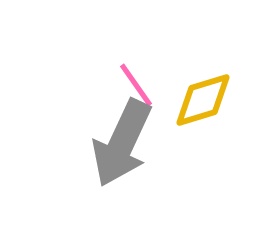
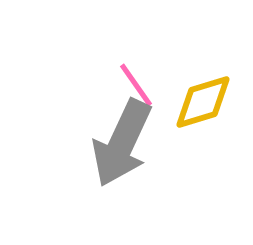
yellow diamond: moved 2 px down
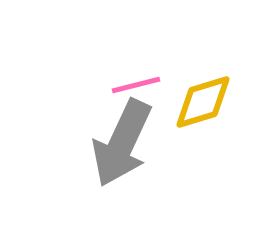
pink line: rotated 69 degrees counterclockwise
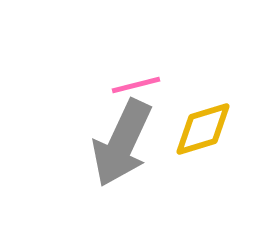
yellow diamond: moved 27 px down
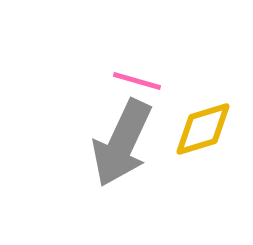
pink line: moved 1 px right, 4 px up; rotated 30 degrees clockwise
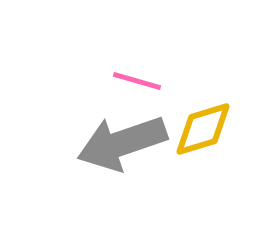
gray arrow: rotated 46 degrees clockwise
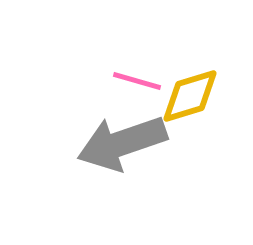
yellow diamond: moved 13 px left, 33 px up
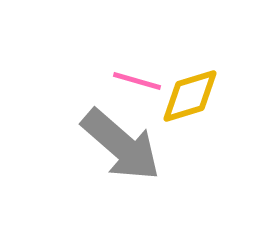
gray arrow: moved 1 px left, 2 px down; rotated 120 degrees counterclockwise
